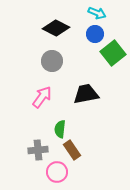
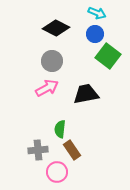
green square: moved 5 px left, 3 px down; rotated 15 degrees counterclockwise
pink arrow: moved 5 px right, 9 px up; rotated 25 degrees clockwise
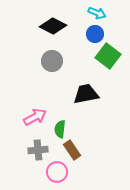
black diamond: moved 3 px left, 2 px up
pink arrow: moved 12 px left, 29 px down
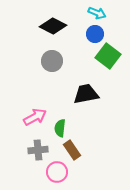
green semicircle: moved 1 px up
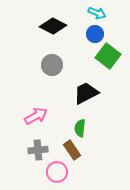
gray circle: moved 4 px down
black trapezoid: moved 1 px up; rotated 16 degrees counterclockwise
pink arrow: moved 1 px right, 1 px up
green semicircle: moved 20 px right
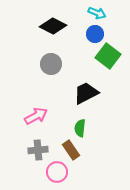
gray circle: moved 1 px left, 1 px up
brown rectangle: moved 1 px left
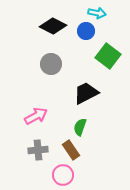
cyan arrow: rotated 12 degrees counterclockwise
blue circle: moved 9 px left, 3 px up
green semicircle: moved 1 px up; rotated 12 degrees clockwise
pink circle: moved 6 px right, 3 px down
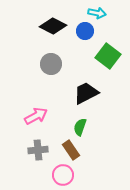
blue circle: moved 1 px left
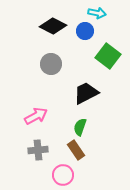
brown rectangle: moved 5 px right
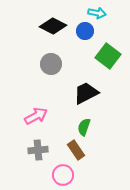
green semicircle: moved 4 px right
